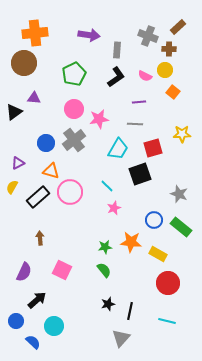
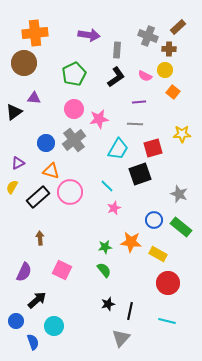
blue semicircle at (33, 342): rotated 28 degrees clockwise
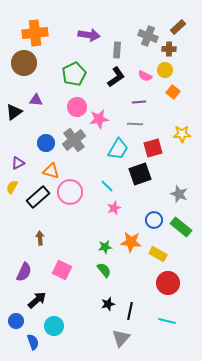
purple triangle at (34, 98): moved 2 px right, 2 px down
pink circle at (74, 109): moved 3 px right, 2 px up
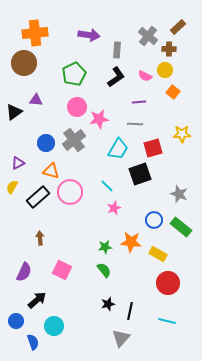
gray cross at (148, 36): rotated 18 degrees clockwise
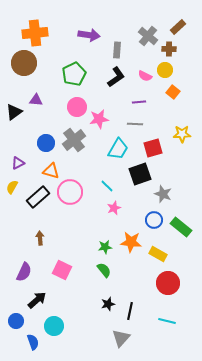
gray star at (179, 194): moved 16 px left
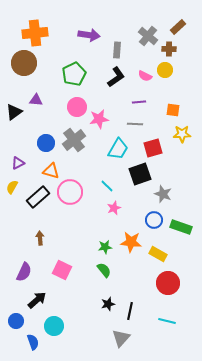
orange square at (173, 92): moved 18 px down; rotated 32 degrees counterclockwise
green rectangle at (181, 227): rotated 20 degrees counterclockwise
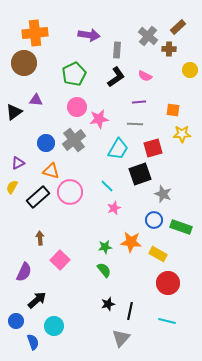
yellow circle at (165, 70): moved 25 px right
pink square at (62, 270): moved 2 px left, 10 px up; rotated 18 degrees clockwise
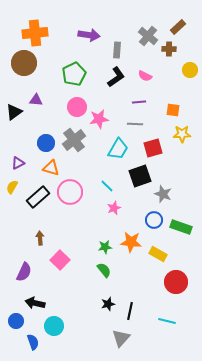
orange triangle at (51, 171): moved 3 px up
black square at (140, 174): moved 2 px down
red circle at (168, 283): moved 8 px right, 1 px up
black arrow at (37, 300): moved 2 px left, 3 px down; rotated 126 degrees counterclockwise
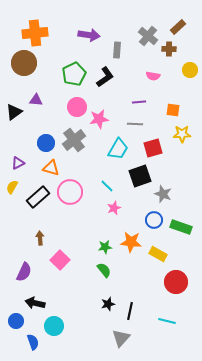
pink semicircle at (145, 76): moved 8 px right; rotated 16 degrees counterclockwise
black L-shape at (116, 77): moved 11 px left
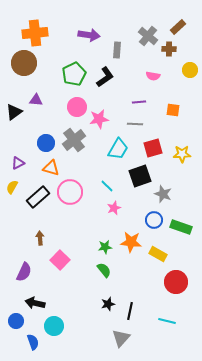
yellow star at (182, 134): moved 20 px down
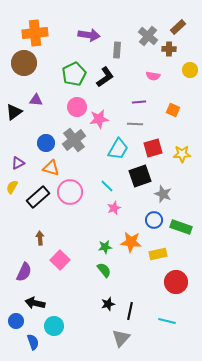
orange square at (173, 110): rotated 16 degrees clockwise
yellow rectangle at (158, 254): rotated 42 degrees counterclockwise
